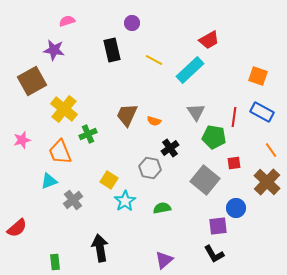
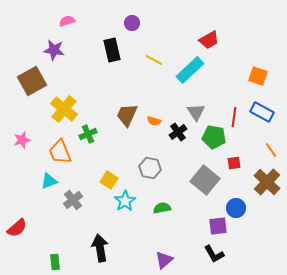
black cross: moved 8 px right, 16 px up
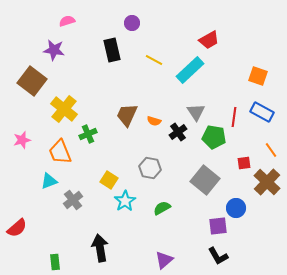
brown square: rotated 24 degrees counterclockwise
red square: moved 10 px right
green semicircle: rotated 18 degrees counterclockwise
black L-shape: moved 4 px right, 2 px down
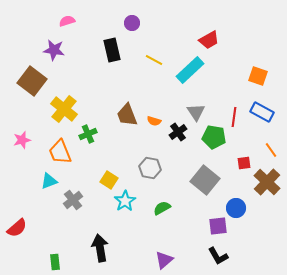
brown trapezoid: rotated 45 degrees counterclockwise
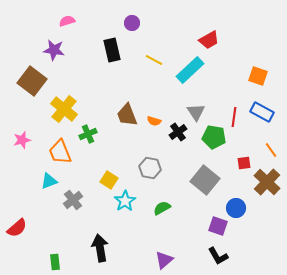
purple square: rotated 24 degrees clockwise
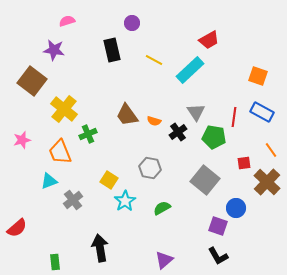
brown trapezoid: rotated 15 degrees counterclockwise
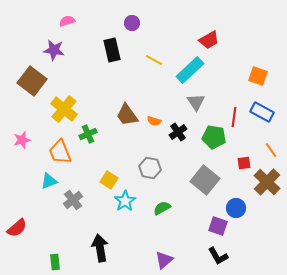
gray triangle: moved 10 px up
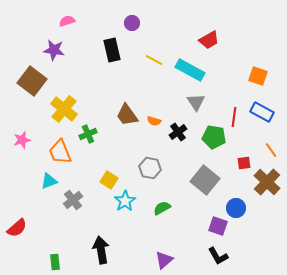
cyan rectangle: rotated 72 degrees clockwise
black arrow: moved 1 px right, 2 px down
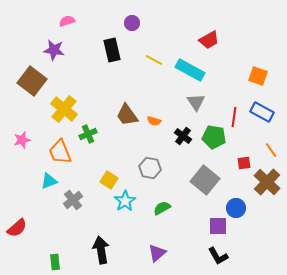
black cross: moved 5 px right, 4 px down; rotated 18 degrees counterclockwise
purple square: rotated 18 degrees counterclockwise
purple triangle: moved 7 px left, 7 px up
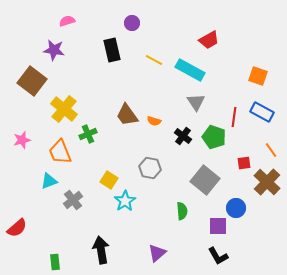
green pentagon: rotated 10 degrees clockwise
green semicircle: moved 20 px right, 3 px down; rotated 114 degrees clockwise
